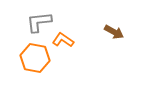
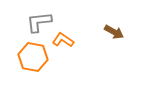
orange hexagon: moved 2 px left, 1 px up
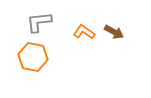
orange L-shape: moved 21 px right, 8 px up
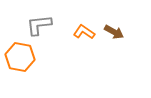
gray L-shape: moved 3 px down
orange hexagon: moved 13 px left
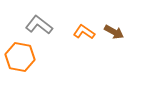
gray L-shape: rotated 44 degrees clockwise
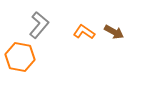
gray L-shape: rotated 92 degrees clockwise
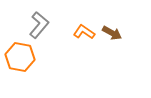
brown arrow: moved 2 px left, 1 px down
